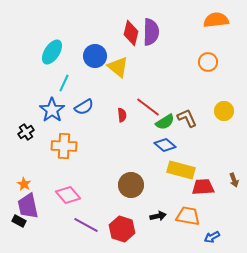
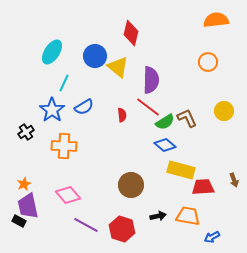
purple semicircle: moved 48 px down
orange star: rotated 16 degrees clockwise
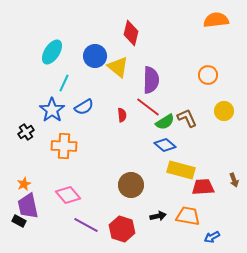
orange circle: moved 13 px down
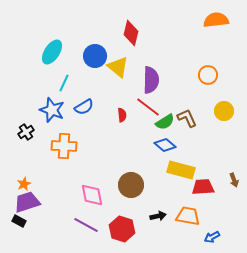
blue star: rotated 15 degrees counterclockwise
pink diamond: moved 24 px right; rotated 30 degrees clockwise
purple trapezoid: moved 1 px left, 4 px up; rotated 84 degrees clockwise
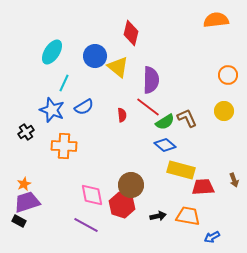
orange circle: moved 20 px right
red hexagon: moved 24 px up
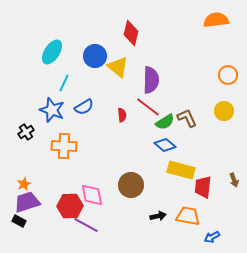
red trapezoid: rotated 80 degrees counterclockwise
red hexagon: moved 52 px left, 1 px down; rotated 20 degrees counterclockwise
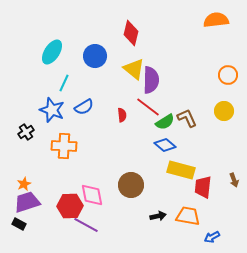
yellow triangle: moved 16 px right, 2 px down
black rectangle: moved 3 px down
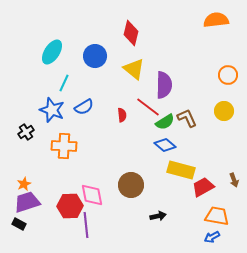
purple semicircle: moved 13 px right, 5 px down
red trapezoid: rotated 55 degrees clockwise
orange trapezoid: moved 29 px right
purple line: rotated 55 degrees clockwise
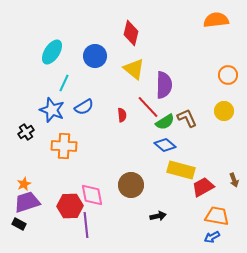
red line: rotated 10 degrees clockwise
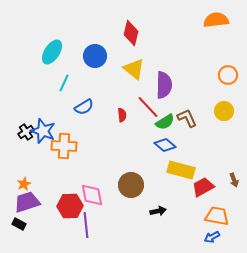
blue star: moved 9 px left, 21 px down
black arrow: moved 5 px up
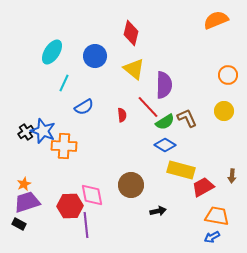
orange semicircle: rotated 15 degrees counterclockwise
blue diamond: rotated 10 degrees counterclockwise
brown arrow: moved 2 px left, 4 px up; rotated 24 degrees clockwise
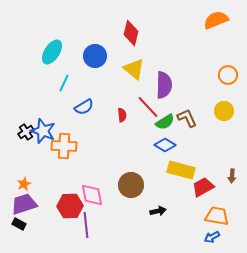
purple trapezoid: moved 3 px left, 2 px down
